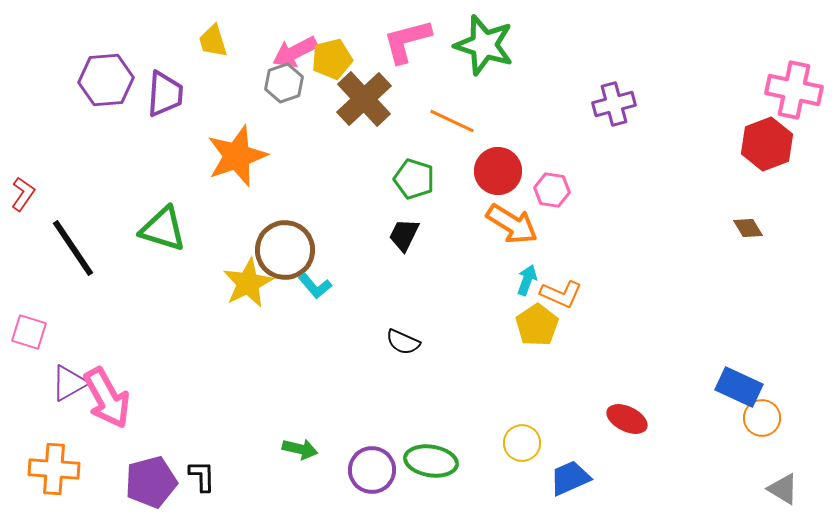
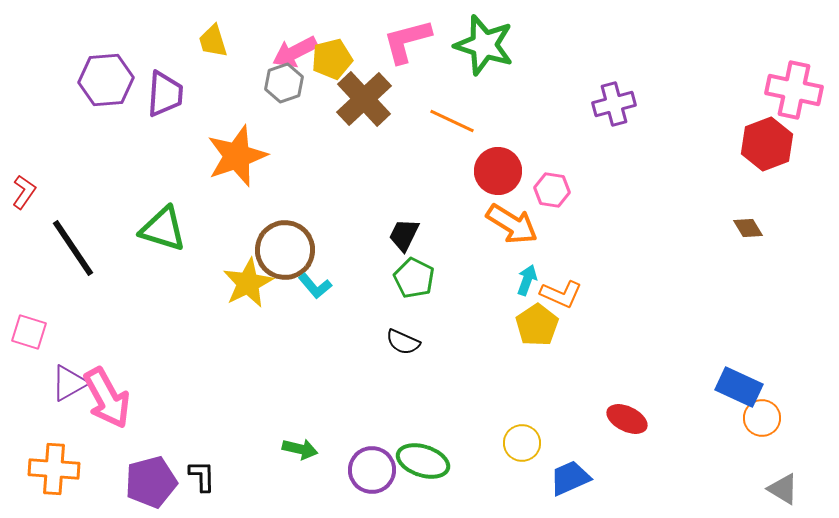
green pentagon at (414, 179): moved 99 px down; rotated 9 degrees clockwise
red L-shape at (23, 194): moved 1 px right, 2 px up
green ellipse at (431, 461): moved 8 px left; rotated 9 degrees clockwise
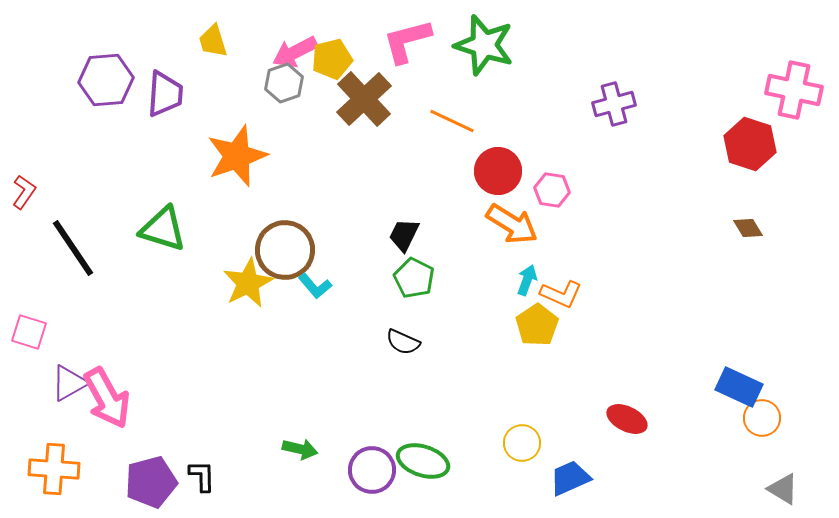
red hexagon at (767, 144): moved 17 px left; rotated 21 degrees counterclockwise
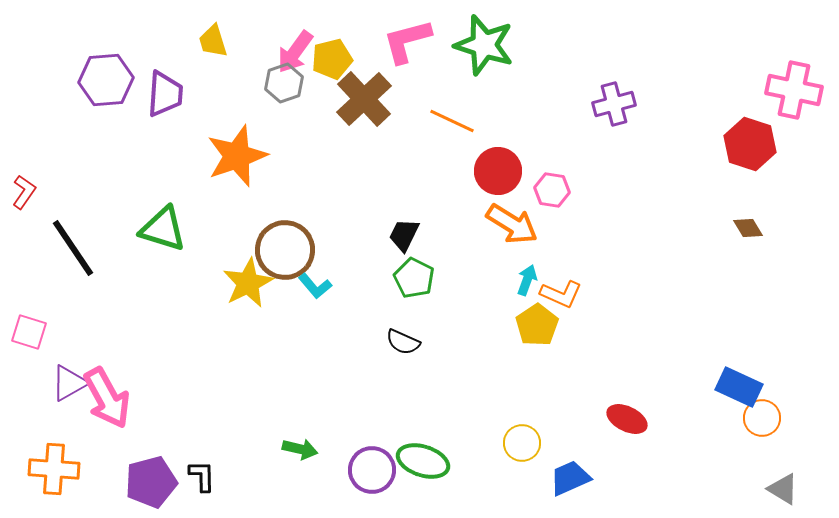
pink arrow at (295, 52): rotated 27 degrees counterclockwise
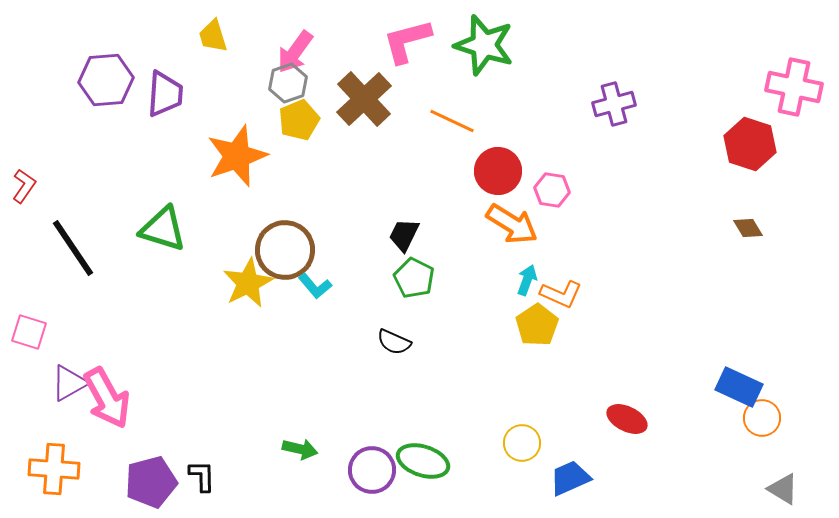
yellow trapezoid at (213, 41): moved 5 px up
yellow pentagon at (332, 59): moved 33 px left, 61 px down; rotated 9 degrees counterclockwise
gray hexagon at (284, 83): moved 4 px right
pink cross at (794, 90): moved 3 px up
red L-shape at (24, 192): moved 6 px up
black semicircle at (403, 342): moved 9 px left
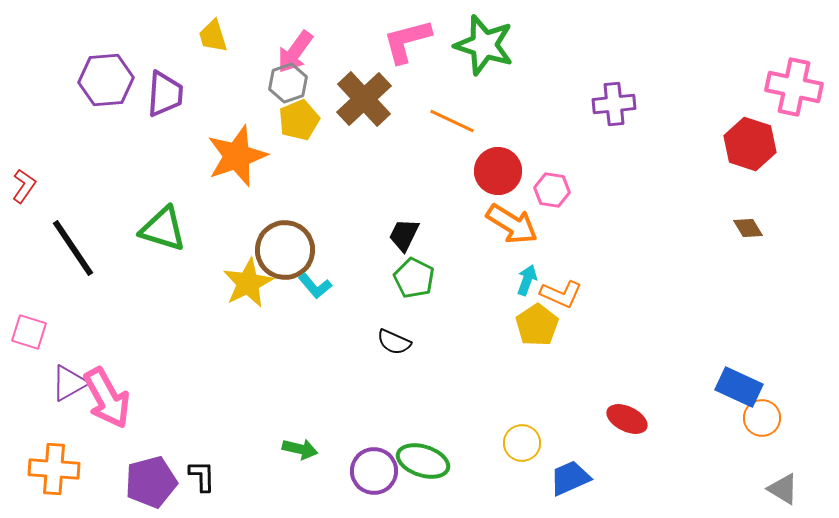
purple cross at (614, 104): rotated 9 degrees clockwise
purple circle at (372, 470): moved 2 px right, 1 px down
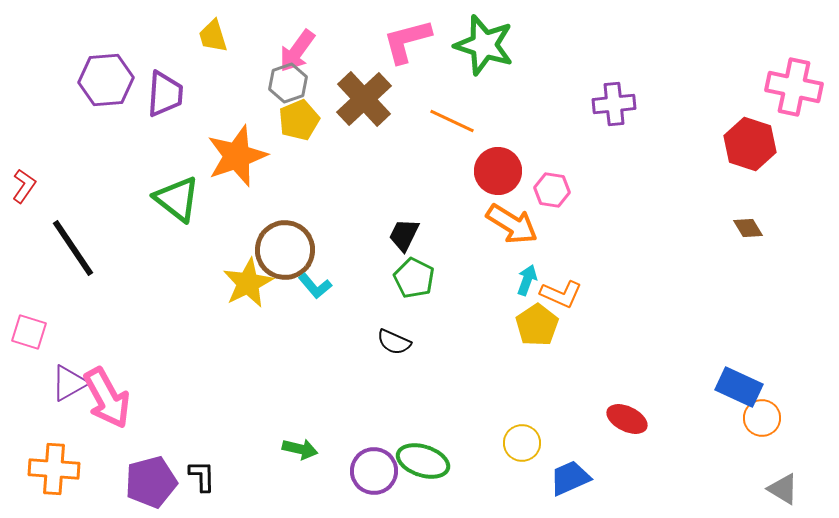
pink arrow at (295, 52): moved 2 px right, 1 px up
green triangle at (163, 229): moved 14 px right, 30 px up; rotated 21 degrees clockwise
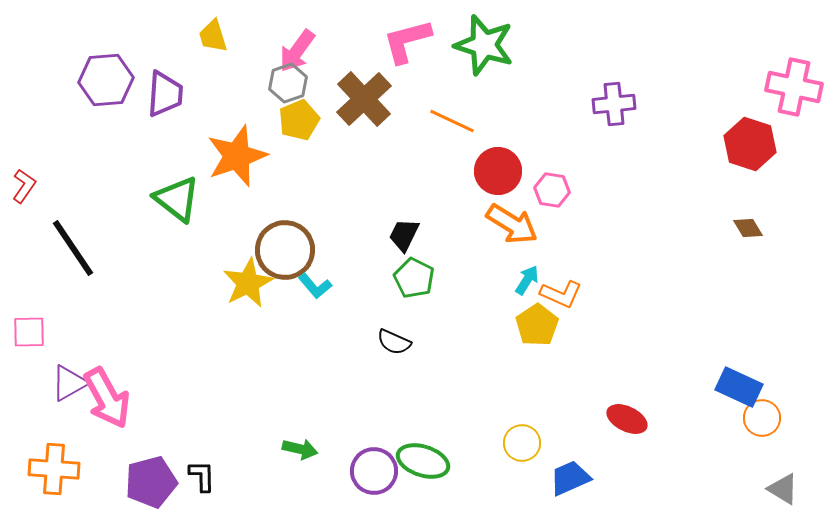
cyan arrow at (527, 280): rotated 12 degrees clockwise
pink square at (29, 332): rotated 18 degrees counterclockwise
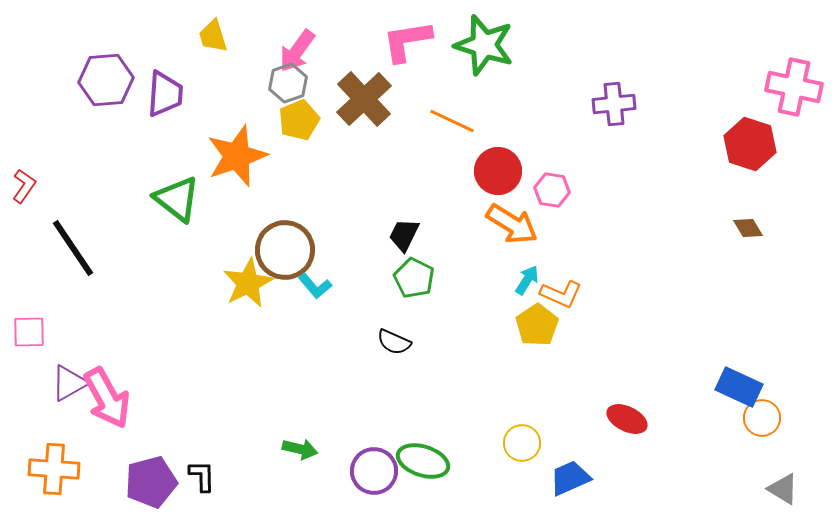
pink L-shape at (407, 41): rotated 6 degrees clockwise
